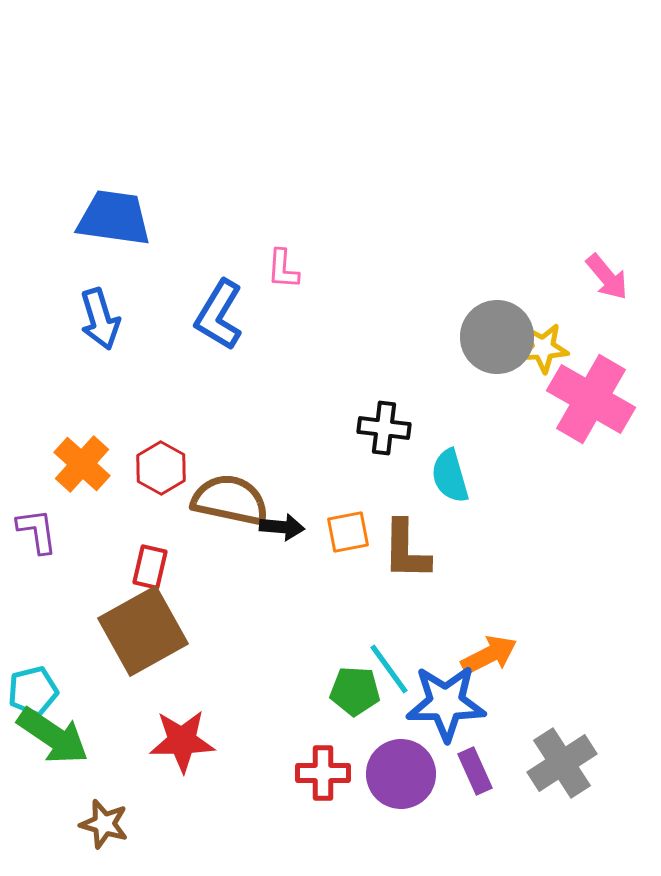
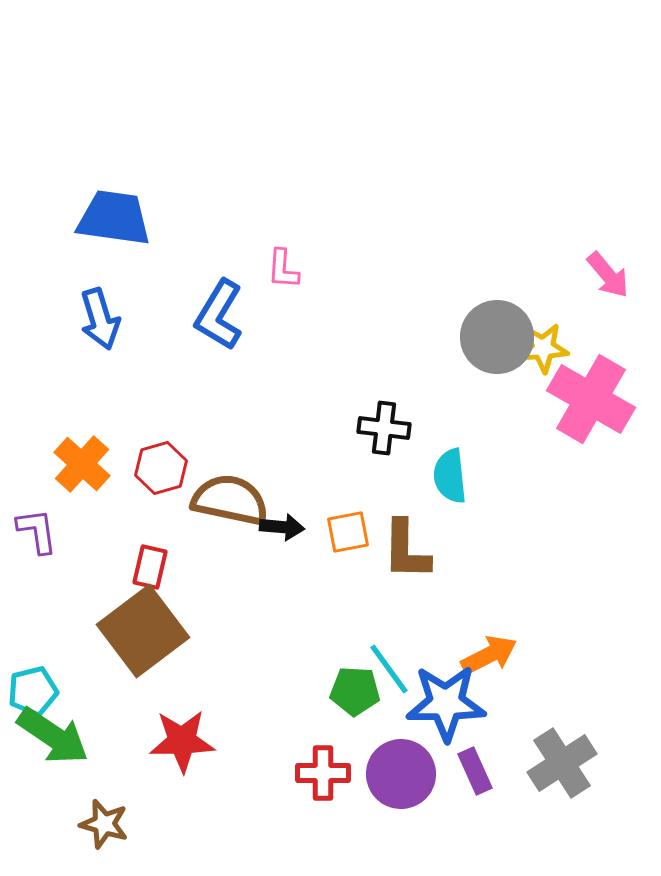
pink arrow: moved 1 px right, 2 px up
red hexagon: rotated 15 degrees clockwise
cyan semicircle: rotated 10 degrees clockwise
brown square: rotated 8 degrees counterclockwise
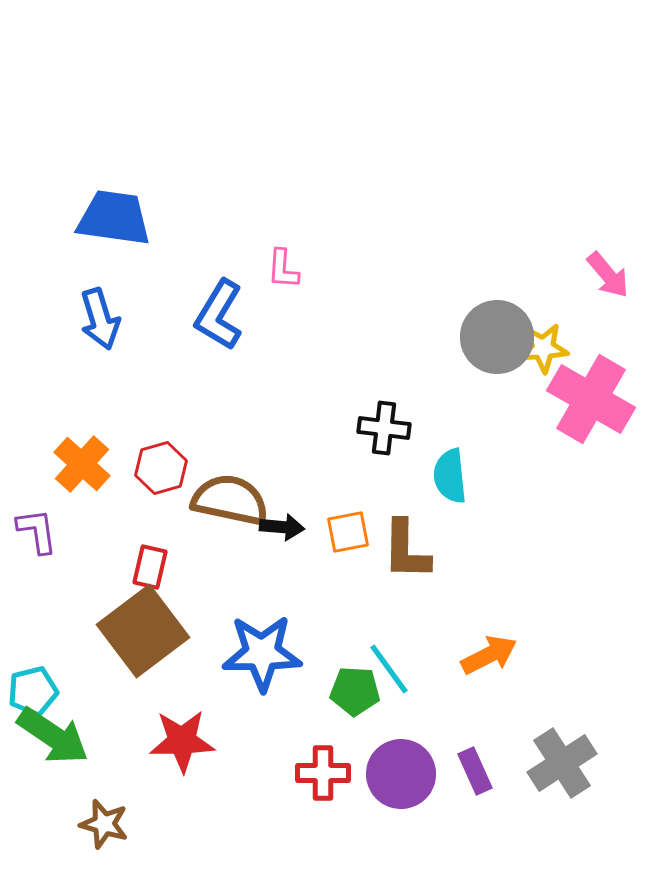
blue star: moved 184 px left, 50 px up
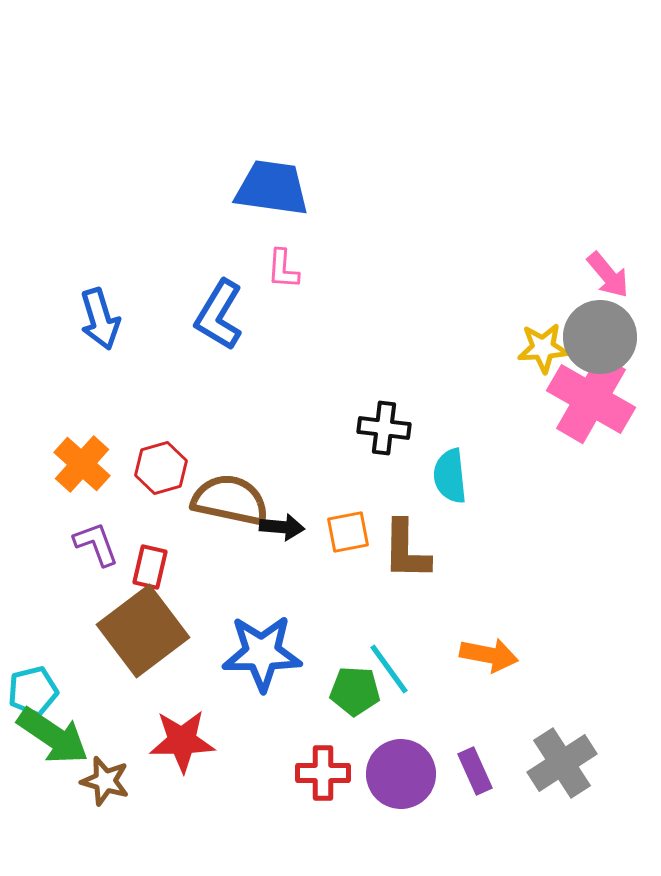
blue trapezoid: moved 158 px right, 30 px up
gray circle: moved 103 px right
purple L-shape: moved 59 px right, 13 px down; rotated 12 degrees counterclockwise
orange arrow: rotated 38 degrees clockwise
brown star: moved 1 px right, 43 px up
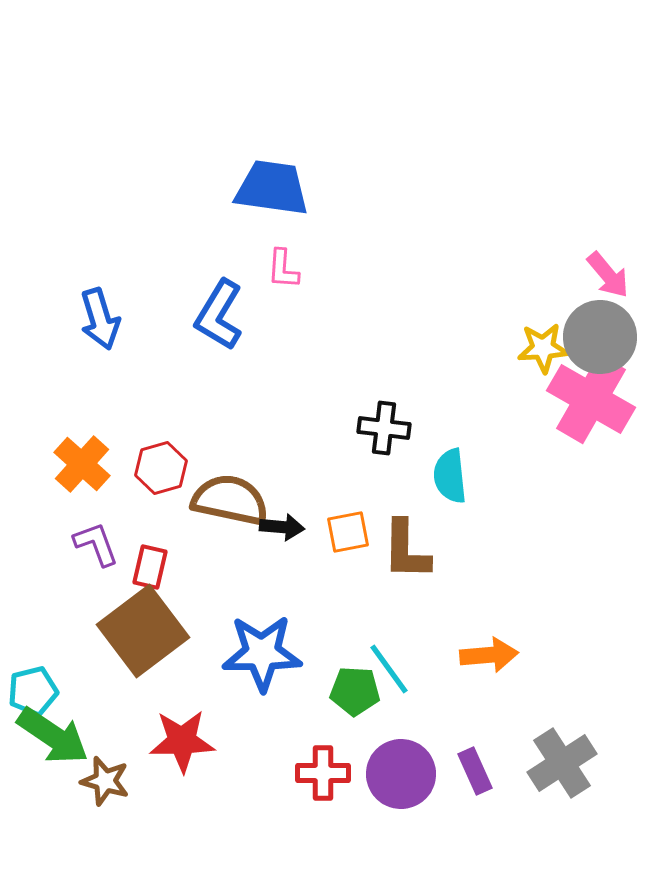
orange arrow: rotated 16 degrees counterclockwise
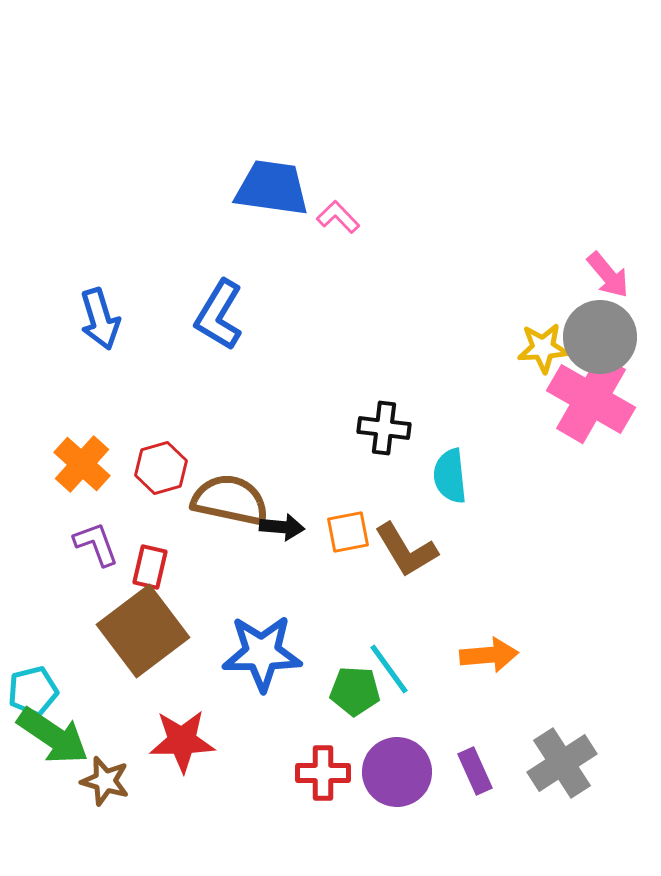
pink L-shape: moved 55 px right, 52 px up; rotated 132 degrees clockwise
brown L-shape: rotated 32 degrees counterclockwise
purple circle: moved 4 px left, 2 px up
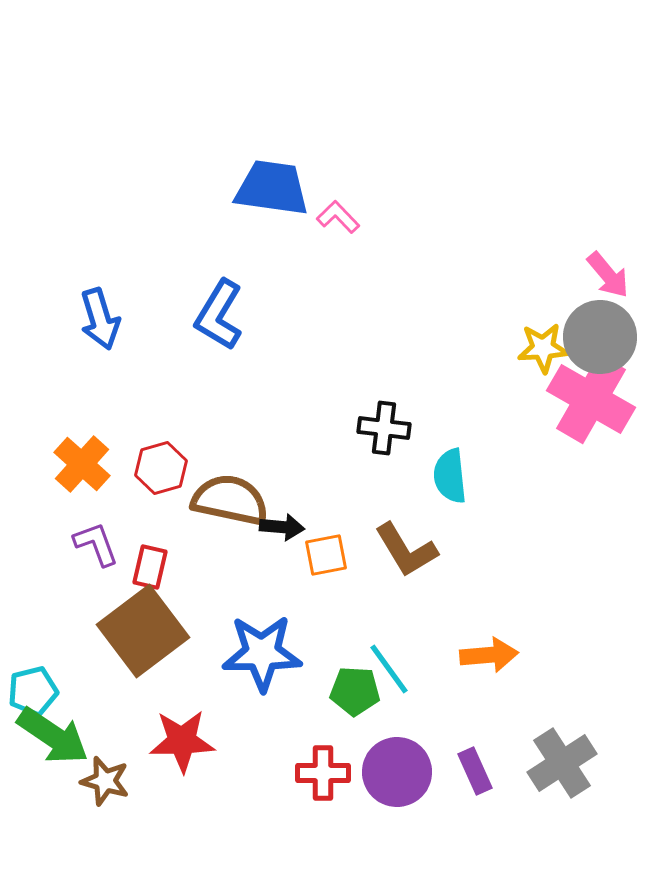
orange square: moved 22 px left, 23 px down
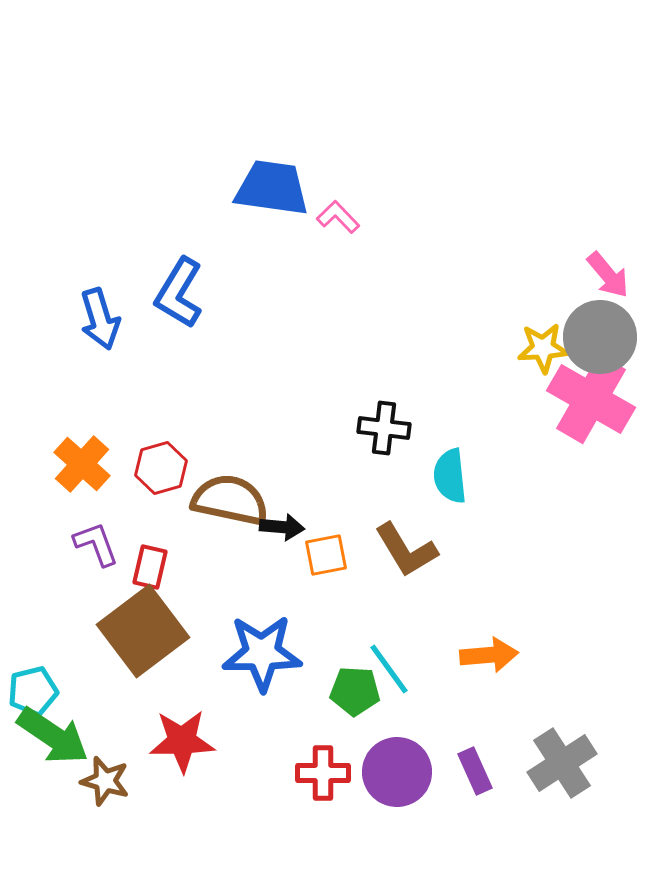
blue L-shape: moved 40 px left, 22 px up
